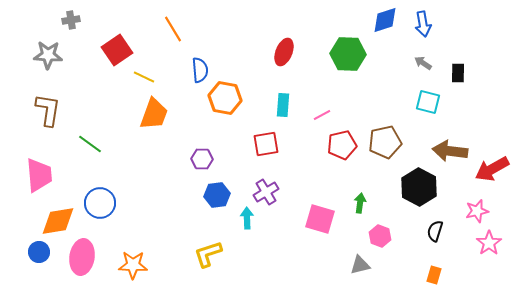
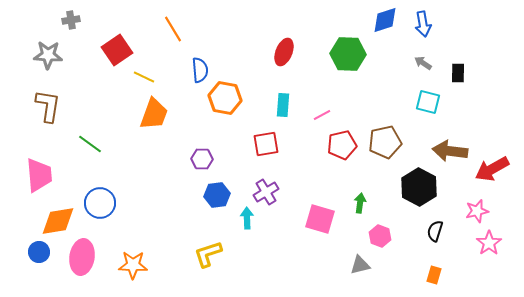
brown L-shape at (48, 110): moved 4 px up
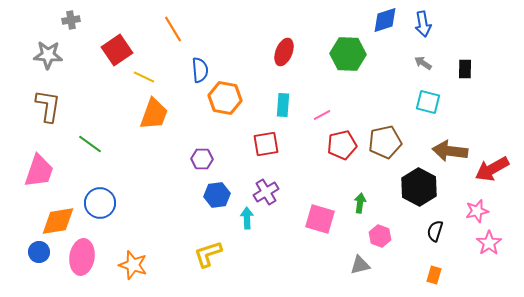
black rectangle at (458, 73): moved 7 px right, 4 px up
pink trapezoid at (39, 175): moved 4 px up; rotated 24 degrees clockwise
orange star at (133, 265): rotated 16 degrees clockwise
